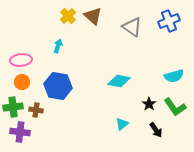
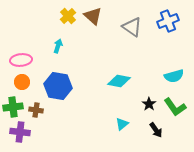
blue cross: moved 1 px left
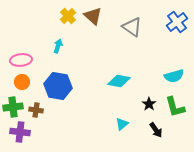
blue cross: moved 9 px right, 1 px down; rotated 15 degrees counterclockwise
green L-shape: rotated 20 degrees clockwise
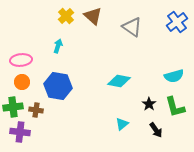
yellow cross: moved 2 px left
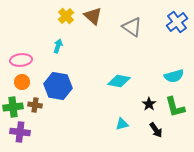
brown cross: moved 1 px left, 5 px up
cyan triangle: rotated 24 degrees clockwise
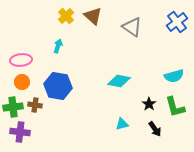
black arrow: moved 1 px left, 1 px up
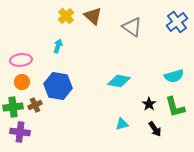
brown cross: rotated 32 degrees counterclockwise
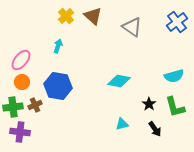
pink ellipse: rotated 45 degrees counterclockwise
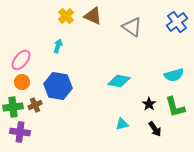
brown triangle: rotated 18 degrees counterclockwise
cyan semicircle: moved 1 px up
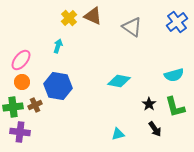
yellow cross: moved 3 px right, 2 px down
cyan triangle: moved 4 px left, 10 px down
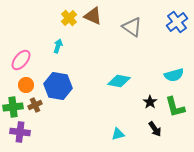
orange circle: moved 4 px right, 3 px down
black star: moved 1 px right, 2 px up
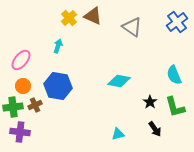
cyan semicircle: rotated 84 degrees clockwise
orange circle: moved 3 px left, 1 px down
